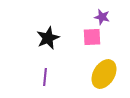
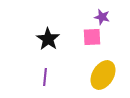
black star: moved 1 px down; rotated 15 degrees counterclockwise
yellow ellipse: moved 1 px left, 1 px down
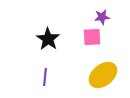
purple star: rotated 21 degrees counterclockwise
yellow ellipse: rotated 20 degrees clockwise
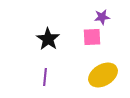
yellow ellipse: rotated 8 degrees clockwise
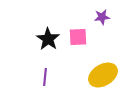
pink square: moved 14 px left
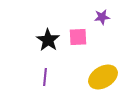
black star: moved 1 px down
yellow ellipse: moved 2 px down
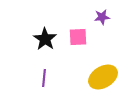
black star: moved 3 px left, 1 px up
purple line: moved 1 px left, 1 px down
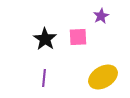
purple star: moved 1 px left, 1 px up; rotated 21 degrees counterclockwise
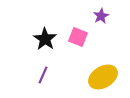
pink square: rotated 24 degrees clockwise
purple line: moved 1 px left, 3 px up; rotated 18 degrees clockwise
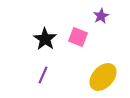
yellow ellipse: rotated 16 degrees counterclockwise
